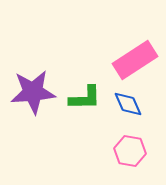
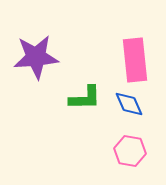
pink rectangle: rotated 63 degrees counterclockwise
purple star: moved 3 px right, 35 px up
blue diamond: moved 1 px right
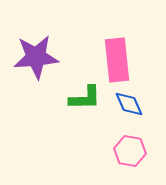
pink rectangle: moved 18 px left
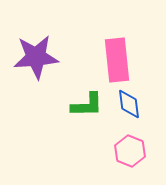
green L-shape: moved 2 px right, 7 px down
blue diamond: rotated 16 degrees clockwise
pink hexagon: rotated 12 degrees clockwise
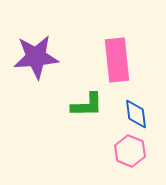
blue diamond: moved 7 px right, 10 px down
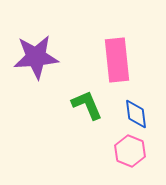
green L-shape: rotated 112 degrees counterclockwise
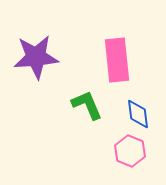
blue diamond: moved 2 px right
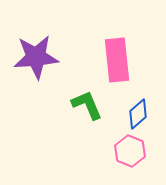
blue diamond: rotated 56 degrees clockwise
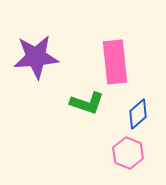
pink rectangle: moved 2 px left, 2 px down
green L-shape: moved 2 px up; rotated 132 degrees clockwise
pink hexagon: moved 2 px left, 2 px down
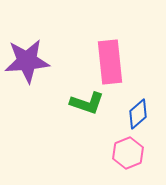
purple star: moved 9 px left, 4 px down
pink rectangle: moved 5 px left
pink hexagon: rotated 16 degrees clockwise
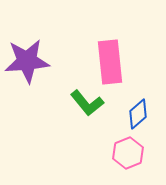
green L-shape: rotated 32 degrees clockwise
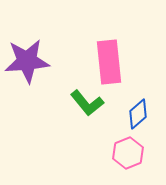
pink rectangle: moved 1 px left
